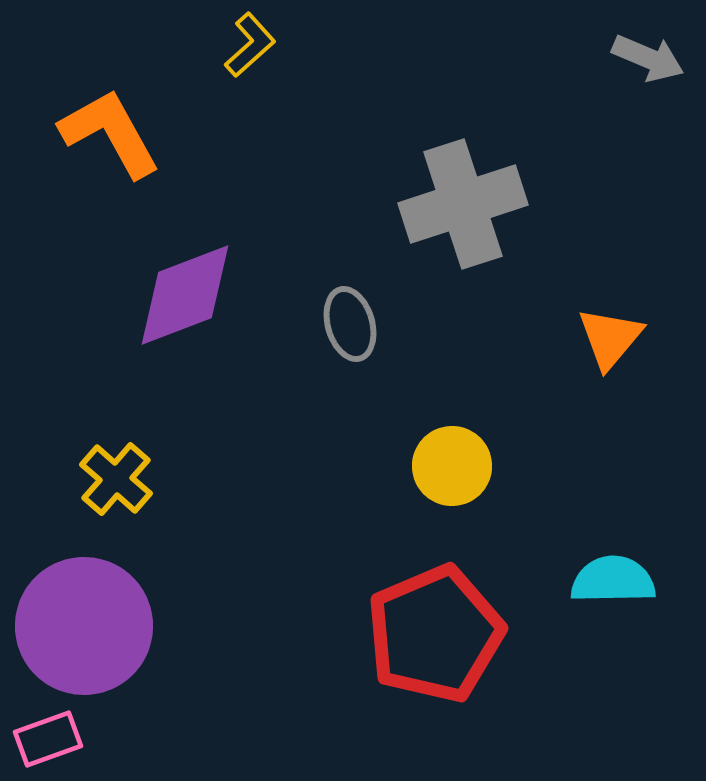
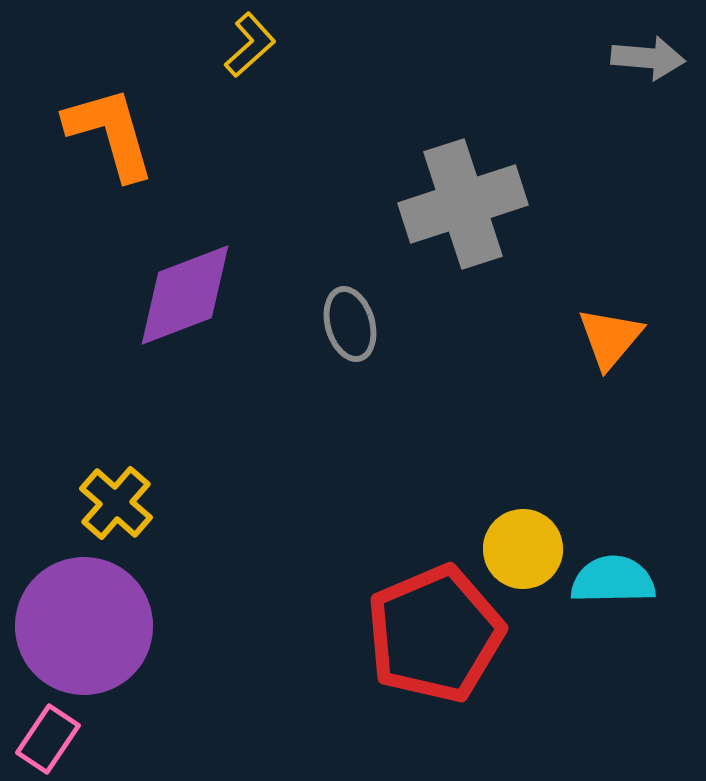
gray arrow: rotated 18 degrees counterclockwise
orange L-shape: rotated 13 degrees clockwise
yellow circle: moved 71 px right, 83 px down
yellow cross: moved 24 px down
pink rectangle: rotated 36 degrees counterclockwise
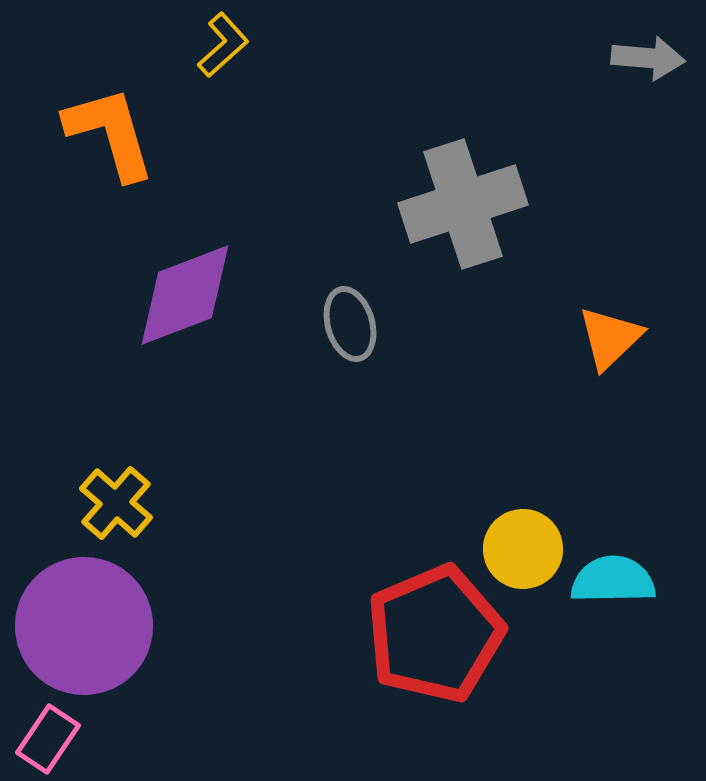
yellow L-shape: moved 27 px left
orange triangle: rotated 6 degrees clockwise
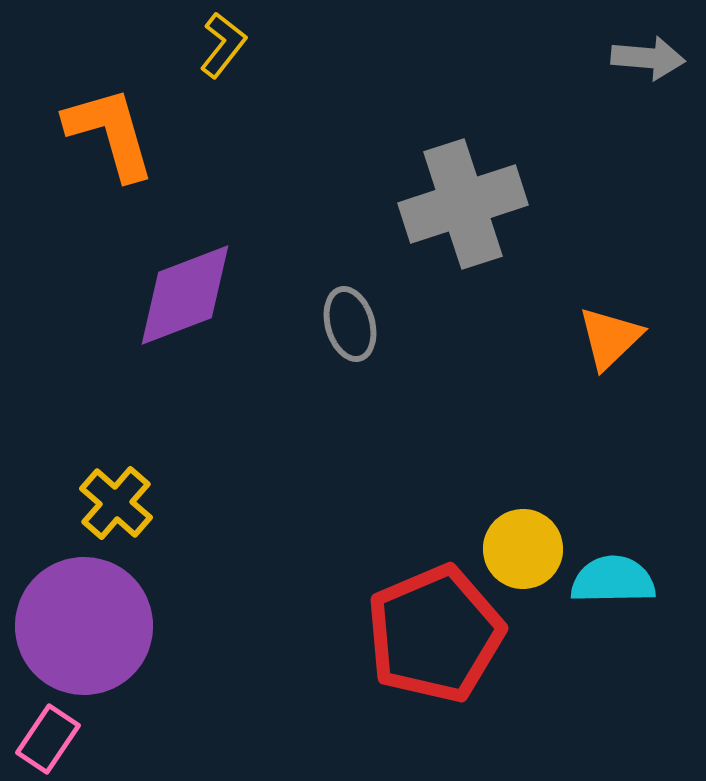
yellow L-shape: rotated 10 degrees counterclockwise
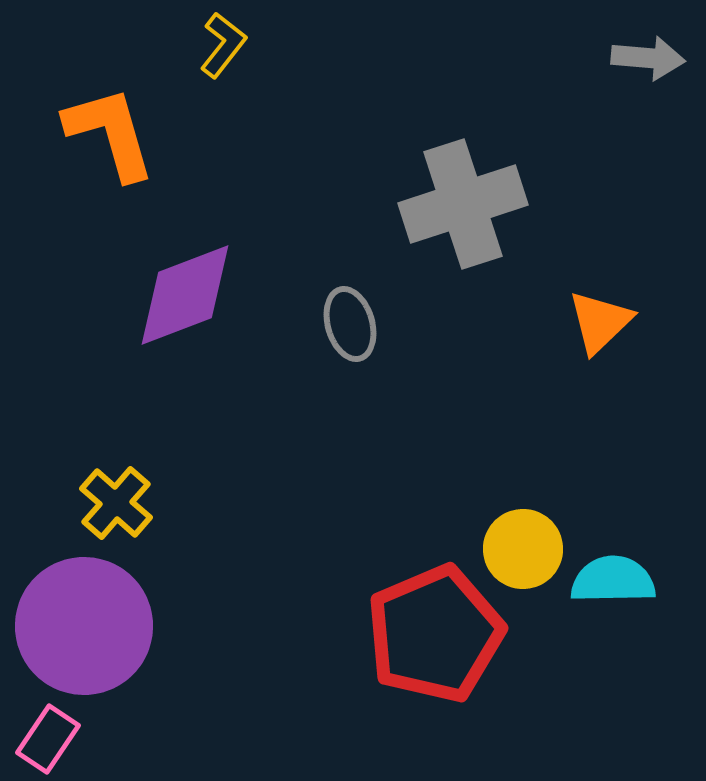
orange triangle: moved 10 px left, 16 px up
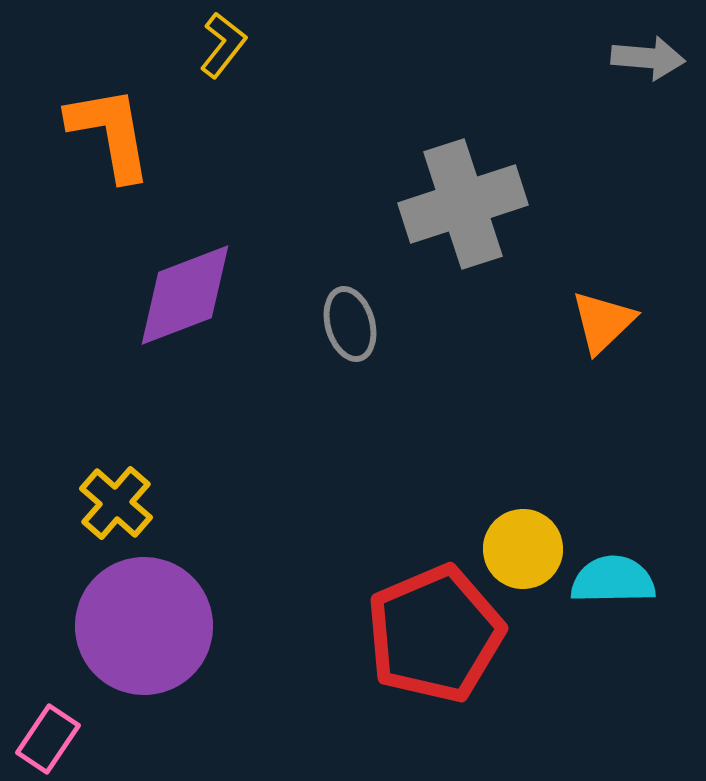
orange L-shape: rotated 6 degrees clockwise
orange triangle: moved 3 px right
purple circle: moved 60 px right
